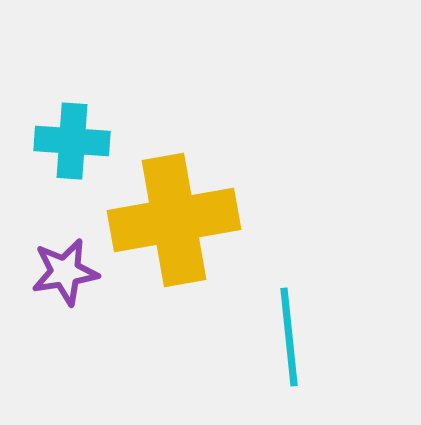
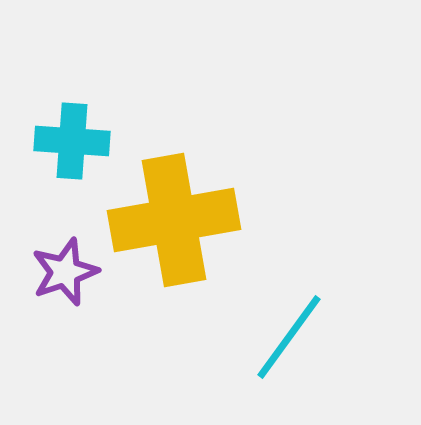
purple star: rotated 10 degrees counterclockwise
cyan line: rotated 42 degrees clockwise
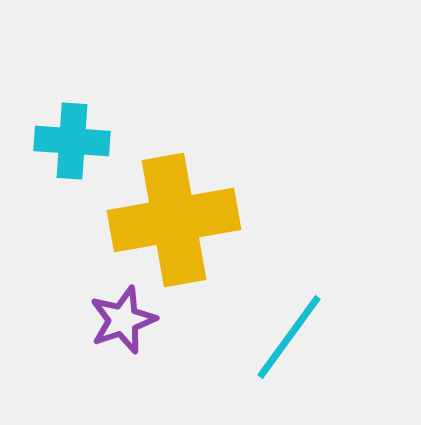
purple star: moved 58 px right, 48 px down
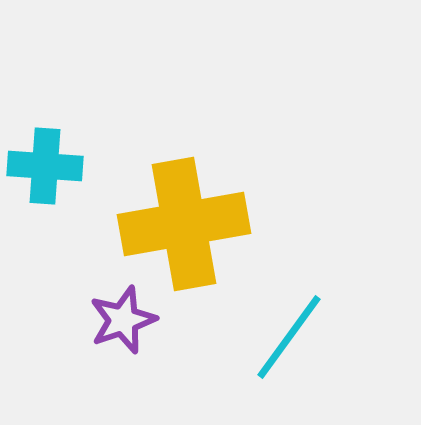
cyan cross: moved 27 px left, 25 px down
yellow cross: moved 10 px right, 4 px down
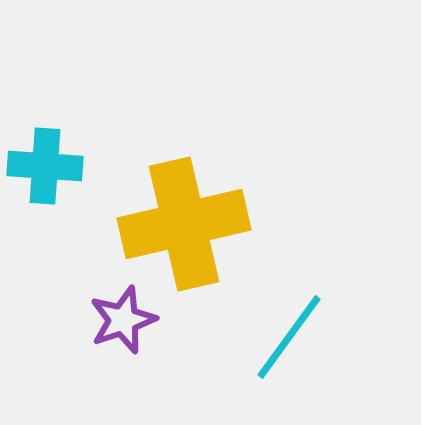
yellow cross: rotated 3 degrees counterclockwise
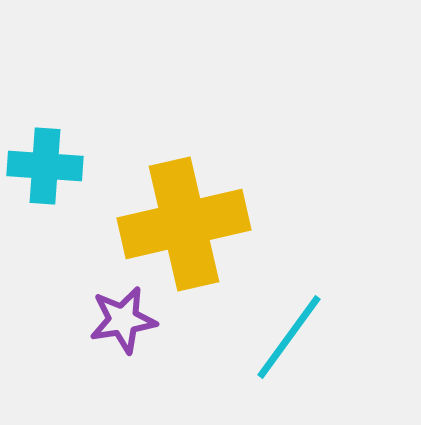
purple star: rotated 10 degrees clockwise
